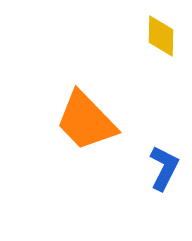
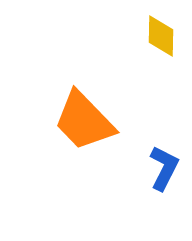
orange trapezoid: moved 2 px left
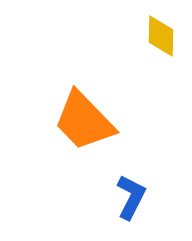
blue L-shape: moved 33 px left, 29 px down
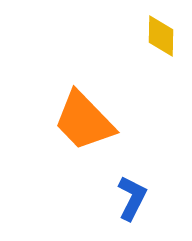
blue L-shape: moved 1 px right, 1 px down
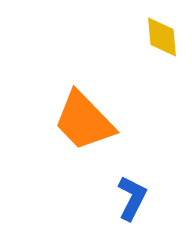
yellow diamond: moved 1 px right, 1 px down; rotated 6 degrees counterclockwise
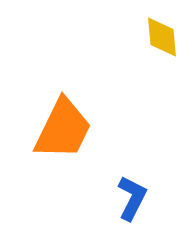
orange trapezoid: moved 21 px left, 8 px down; rotated 110 degrees counterclockwise
